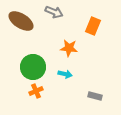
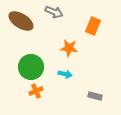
green circle: moved 2 px left
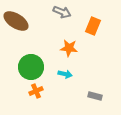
gray arrow: moved 8 px right
brown ellipse: moved 5 px left
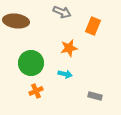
brown ellipse: rotated 25 degrees counterclockwise
orange star: rotated 18 degrees counterclockwise
green circle: moved 4 px up
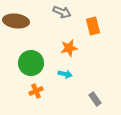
orange rectangle: rotated 36 degrees counterclockwise
gray rectangle: moved 3 px down; rotated 40 degrees clockwise
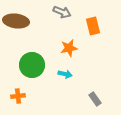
green circle: moved 1 px right, 2 px down
orange cross: moved 18 px left, 5 px down; rotated 16 degrees clockwise
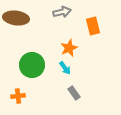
gray arrow: rotated 36 degrees counterclockwise
brown ellipse: moved 3 px up
orange star: rotated 12 degrees counterclockwise
cyan arrow: moved 6 px up; rotated 40 degrees clockwise
gray rectangle: moved 21 px left, 6 px up
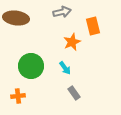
orange star: moved 3 px right, 6 px up
green circle: moved 1 px left, 1 px down
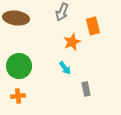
gray arrow: rotated 126 degrees clockwise
green circle: moved 12 px left
gray rectangle: moved 12 px right, 4 px up; rotated 24 degrees clockwise
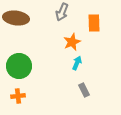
orange rectangle: moved 1 px right, 3 px up; rotated 12 degrees clockwise
cyan arrow: moved 12 px right, 5 px up; rotated 120 degrees counterclockwise
gray rectangle: moved 2 px left, 1 px down; rotated 16 degrees counterclockwise
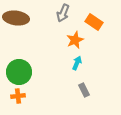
gray arrow: moved 1 px right, 1 px down
orange rectangle: moved 1 px up; rotated 54 degrees counterclockwise
orange star: moved 3 px right, 2 px up
green circle: moved 6 px down
